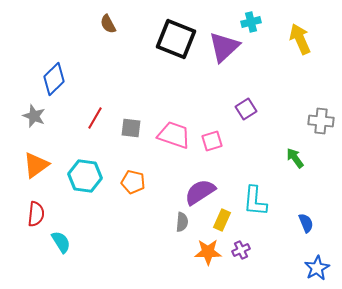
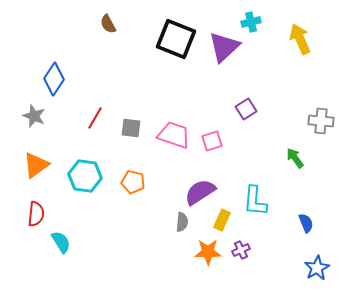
blue diamond: rotated 12 degrees counterclockwise
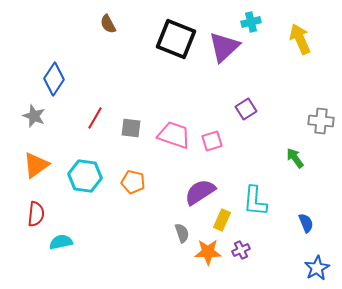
gray semicircle: moved 11 px down; rotated 24 degrees counterclockwise
cyan semicircle: rotated 70 degrees counterclockwise
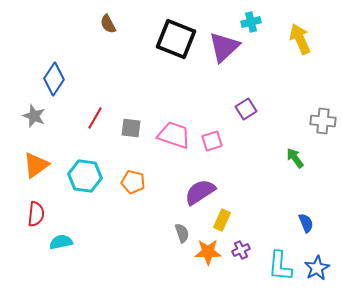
gray cross: moved 2 px right
cyan L-shape: moved 25 px right, 65 px down
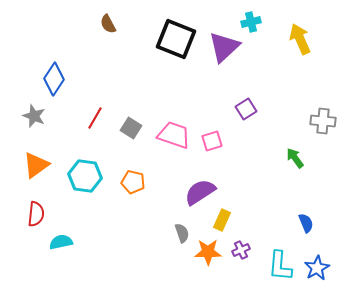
gray square: rotated 25 degrees clockwise
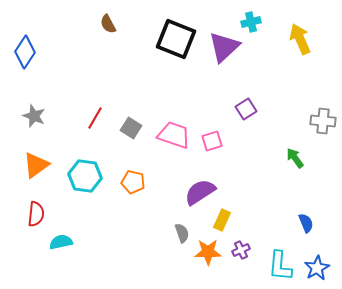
blue diamond: moved 29 px left, 27 px up
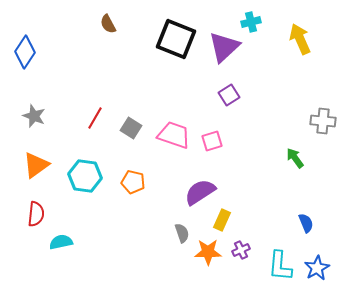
purple square: moved 17 px left, 14 px up
